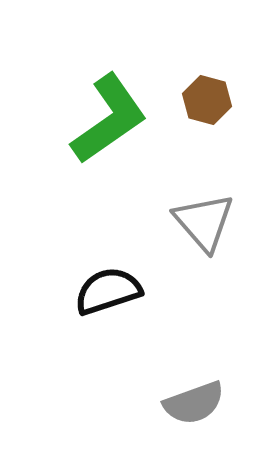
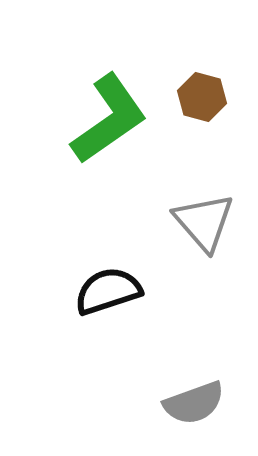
brown hexagon: moved 5 px left, 3 px up
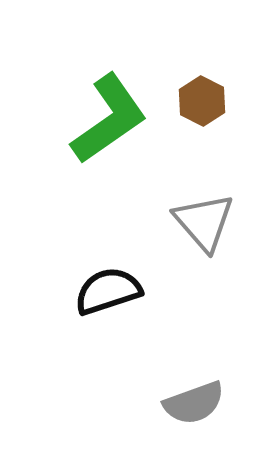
brown hexagon: moved 4 px down; rotated 12 degrees clockwise
